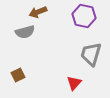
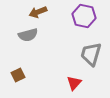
gray semicircle: moved 3 px right, 3 px down
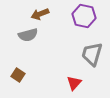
brown arrow: moved 2 px right, 2 px down
gray trapezoid: moved 1 px right
brown square: rotated 32 degrees counterclockwise
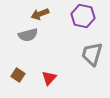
purple hexagon: moved 1 px left
red triangle: moved 25 px left, 5 px up
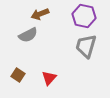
purple hexagon: moved 1 px right
gray semicircle: rotated 12 degrees counterclockwise
gray trapezoid: moved 6 px left, 8 px up
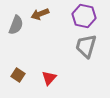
gray semicircle: moved 12 px left, 10 px up; rotated 42 degrees counterclockwise
